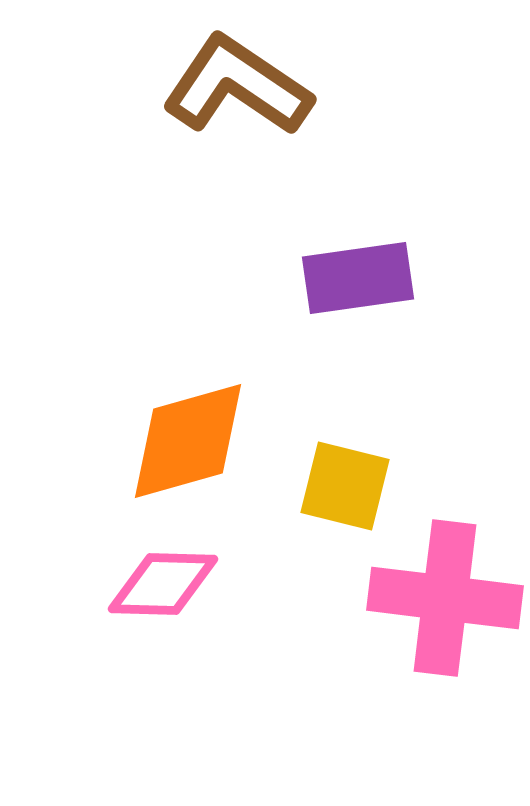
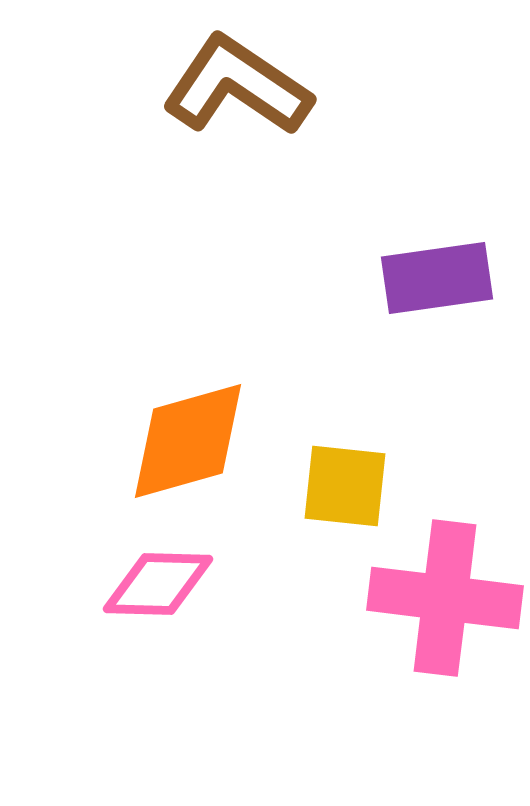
purple rectangle: moved 79 px right
yellow square: rotated 8 degrees counterclockwise
pink diamond: moved 5 px left
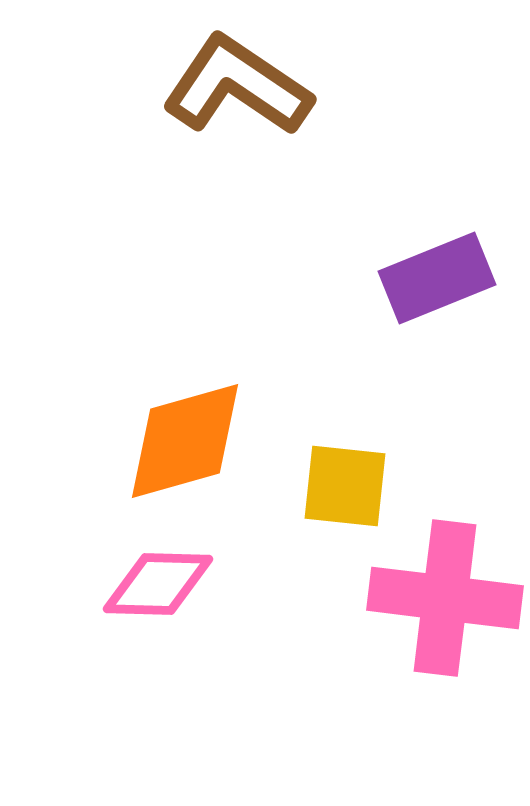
purple rectangle: rotated 14 degrees counterclockwise
orange diamond: moved 3 px left
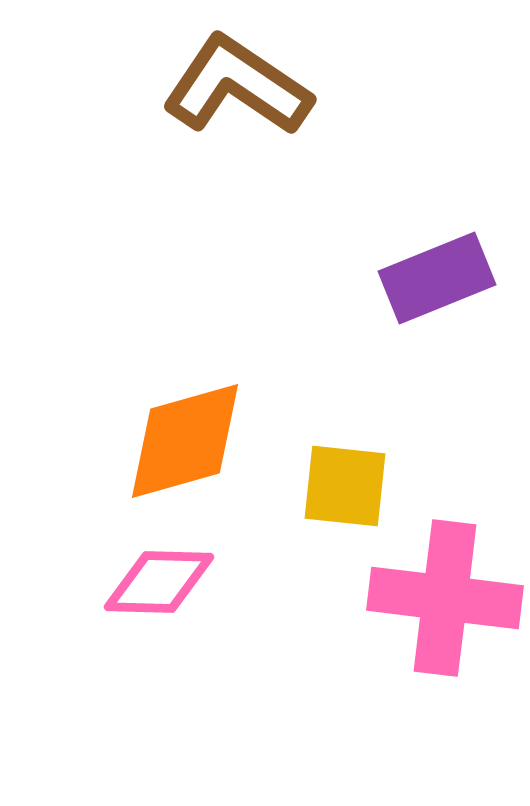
pink diamond: moved 1 px right, 2 px up
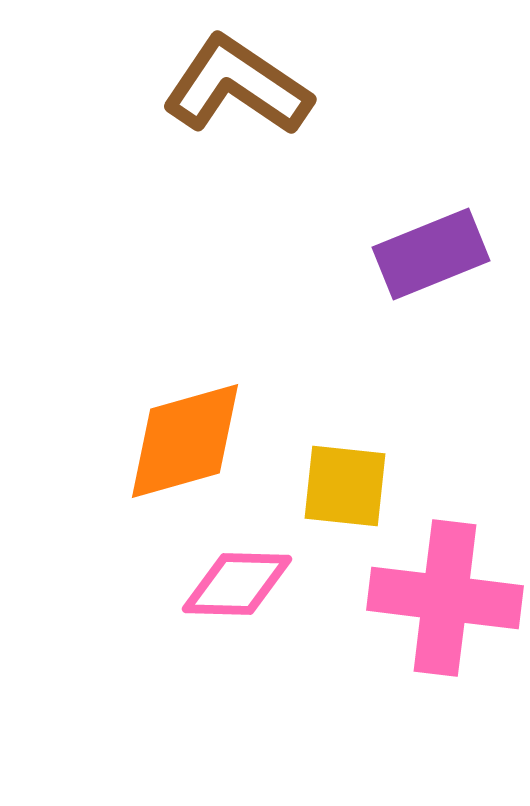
purple rectangle: moved 6 px left, 24 px up
pink diamond: moved 78 px right, 2 px down
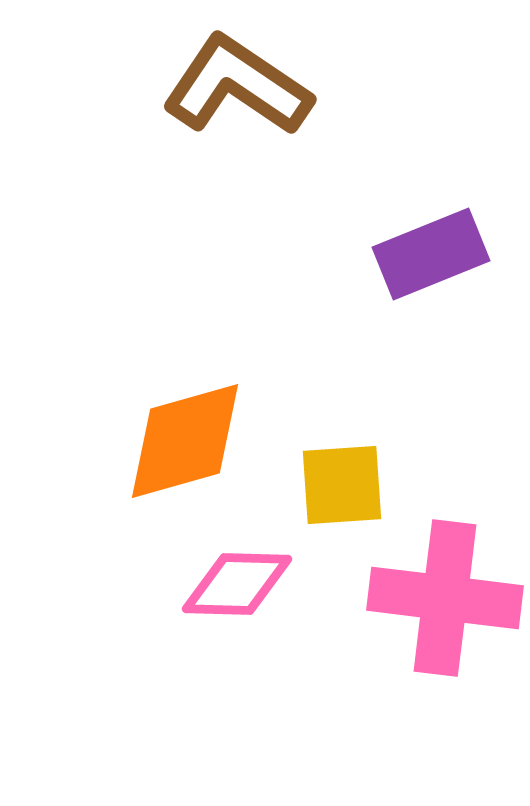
yellow square: moved 3 px left, 1 px up; rotated 10 degrees counterclockwise
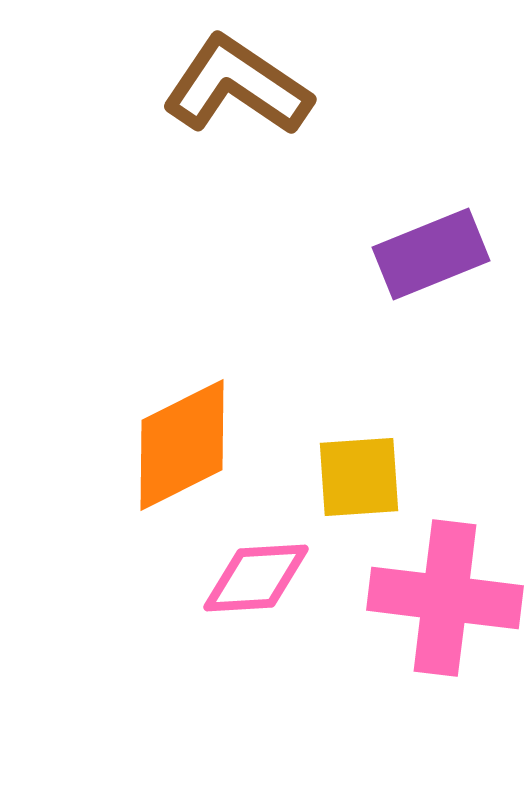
orange diamond: moved 3 px left, 4 px down; rotated 11 degrees counterclockwise
yellow square: moved 17 px right, 8 px up
pink diamond: moved 19 px right, 6 px up; rotated 5 degrees counterclockwise
